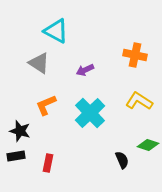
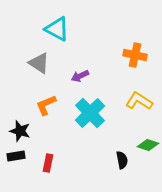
cyan triangle: moved 1 px right, 2 px up
purple arrow: moved 5 px left, 6 px down
black semicircle: rotated 12 degrees clockwise
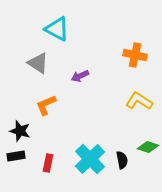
gray triangle: moved 1 px left
cyan cross: moved 46 px down
green diamond: moved 2 px down
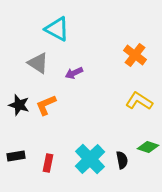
orange cross: rotated 25 degrees clockwise
purple arrow: moved 6 px left, 3 px up
black star: moved 1 px left, 26 px up
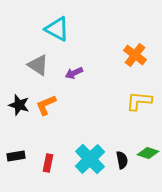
gray triangle: moved 2 px down
yellow L-shape: rotated 28 degrees counterclockwise
green diamond: moved 6 px down
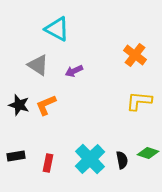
purple arrow: moved 2 px up
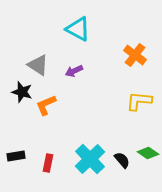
cyan triangle: moved 21 px right
black star: moved 3 px right, 13 px up
green diamond: rotated 15 degrees clockwise
black semicircle: rotated 30 degrees counterclockwise
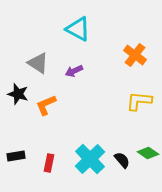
gray triangle: moved 2 px up
black star: moved 4 px left, 2 px down
red rectangle: moved 1 px right
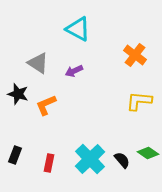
black rectangle: moved 1 px left, 1 px up; rotated 60 degrees counterclockwise
